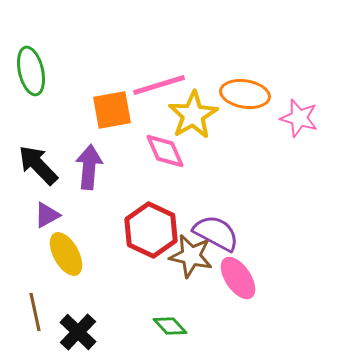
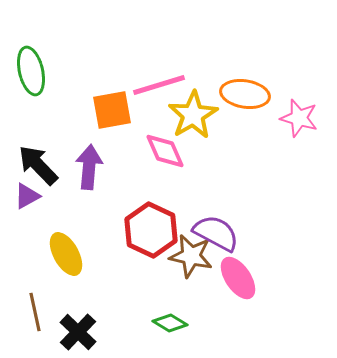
purple triangle: moved 20 px left, 19 px up
green diamond: moved 3 px up; rotated 16 degrees counterclockwise
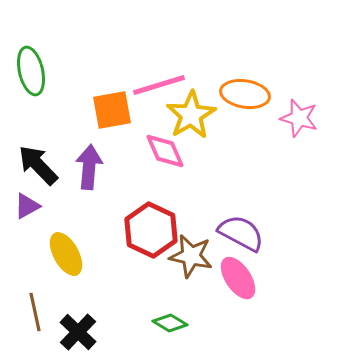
yellow star: moved 2 px left
purple triangle: moved 10 px down
purple semicircle: moved 25 px right
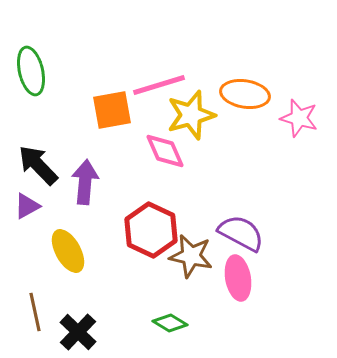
yellow star: rotated 15 degrees clockwise
purple arrow: moved 4 px left, 15 px down
yellow ellipse: moved 2 px right, 3 px up
pink ellipse: rotated 24 degrees clockwise
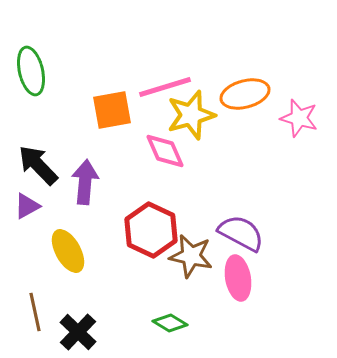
pink line: moved 6 px right, 2 px down
orange ellipse: rotated 24 degrees counterclockwise
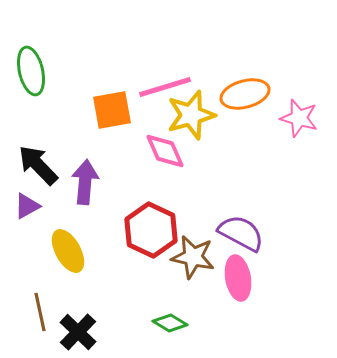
brown star: moved 2 px right, 1 px down
brown line: moved 5 px right
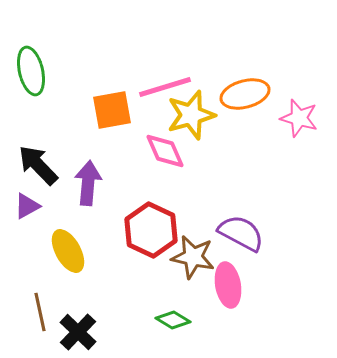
purple arrow: moved 3 px right, 1 px down
pink ellipse: moved 10 px left, 7 px down
green diamond: moved 3 px right, 3 px up
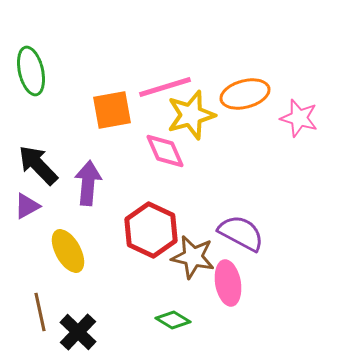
pink ellipse: moved 2 px up
